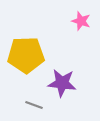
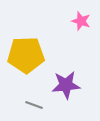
purple star: moved 4 px right, 2 px down; rotated 12 degrees counterclockwise
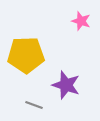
purple star: rotated 24 degrees clockwise
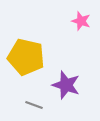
yellow pentagon: moved 2 px down; rotated 15 degrees clockwise
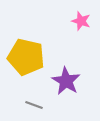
purple star: moved 4 px up; rotated 12 degrees clockwise
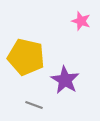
purple star: moved 1 px left, 1 px up
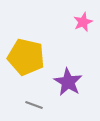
pink star: moved 2 px right, 1 px down; rotated 30 degrees clockwise
purple star: moved 3 px right, 2 px down
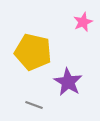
yellow pentagon: moved 7 px right, 5 px up
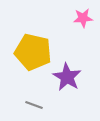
pink star: moved 4 px up; rotated 18 degrees clockwise
purple star: moved 1 px left, 5 px up
